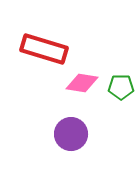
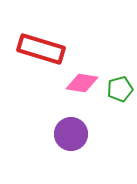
red rectangle: moved 3 px left
green pentagon: moved 1 px left, 2 px down; rotated 15 degrees counterclockwise
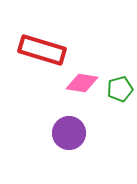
red rectangle: moved 1 px right, 1 px down
purple circle: moved 2 px left, 1 px up
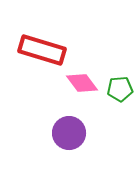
pink diamond: rotated 44 degrees clockwise
green pentagon: rotated 10 degrees clockwise
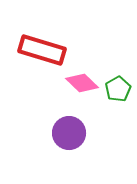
pink diamond: rotated 8 degrees counterclockwise
green pentagon: moved 2 px left; rotated 25 degrees counterclockwise
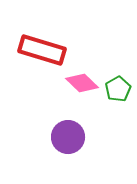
purple circle: moved 1 px left, 4 px down
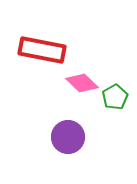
red rectangle: rotated 6 degrees counterclockwise
green pentagon: moved 3 px left, 8 px down
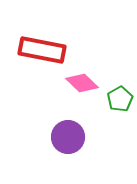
green pentagon: moved 5 px right, 2 px down
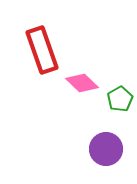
red rectangle: rotated 60 degrees clockwise
purple circle: moved 38 px right, 12 px down
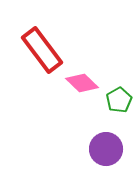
red rectangle: rotated 18 degrees counterclockwise
green pentagon: moved 1 px left, 1 px down
